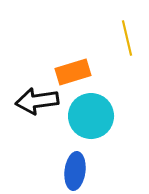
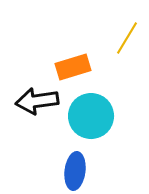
yellow line: rotated 44 degrees clockwise
orange rectangle: moved 5 px up
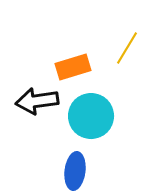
yellow line: moved 10 px down
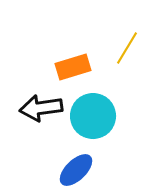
black arrow: moved 4 px right, 7 px down
cyan circle: moved 2 px right
blue ellipse: moved 1 px right, 1 px up; rotated 39 degrees clockwise
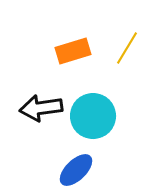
orange rectangle: moved 16 px up
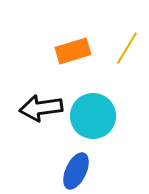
blue ellipse: moved 1 px down; rotated 21 degrees counterclockwise
